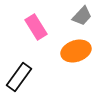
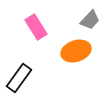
gray trapezoid: moved 8 px right, 4 px down
black rectangle: moved 1 px down
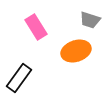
gray trapezoid: rotated 65 degrees clockwise
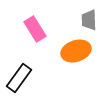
gray trapezoid: moved 1 px left; rotated 70 degrees clockwise
pink rectangle: moved 1 px left, 2 px down
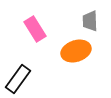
gray trapezoid: moved 1 px right, 1 px down
black rectangle: moved 1 px left, 1 px down
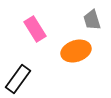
gray trapezoid: moved 2 px right, 1 px up; rotated 15 degrees counterclockwise
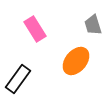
gray trapezoid: moved 1 px right, 5 px down
orange ellipse: moved 10 px down; rotated 32 degrees counterclockwise
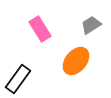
gray trapezoid: moved 2 px left; rotated 75 degrees clockwise
pink rectangle: moved 5 px right
